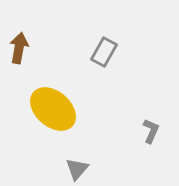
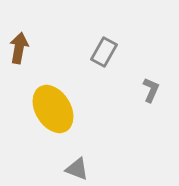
yellow ellipse: rotated 18 degrees clockwise
gray L-shape: moved 41 px up
gray triangle: rotated 50 degrees counterclockwise
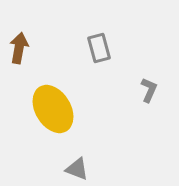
gray rectangle: moved 5 px left, 4 px up; rotated 44 degrees counterclockwise
gray L-shape: moved 2 px left
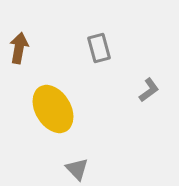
gray L-shape: rotated 30 degrees clockwise
gray triangle: rotated 25 degrees clockwise
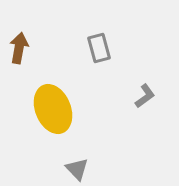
gray L-shape: moved 4 px left, 6 px down
yellow ellipse: rotated 9 degrees clockwise
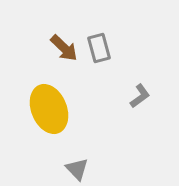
brown arrow: moved 45 px right; rotated 124 degrees clockwise
gray L-shape: moved 5 px left
yellow ellipse: moved 4 px left
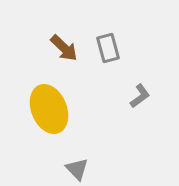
gray rectangle: moved 9 px right
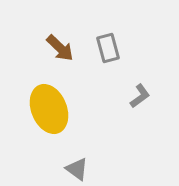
brown arrow: moved 4 px left
gray triangle: rotated 10 degrees counterclockwise
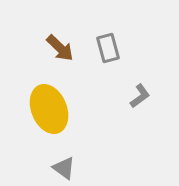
gray triangle: moved 13 px left, 1 px up
